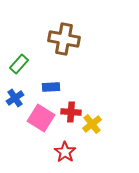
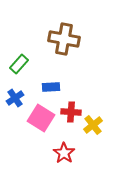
yellow cross: moved 1 px right, 1 px down
red star: moved 1 px left, 1 px down
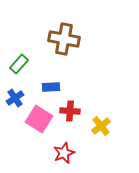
red cross: moved 1 px left, 1 px up
pink square: moved 2 px left, 1 px down
yellow cross: moved 8 px right, 1 px down
red star: rotated 15 degrees clockwise
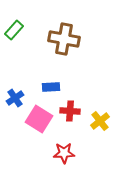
green rectangle: moved 5 px left, 34 px up
yellow cross: moved 1 px left, 5 px up
red star: rotated 20 degrees clockwise
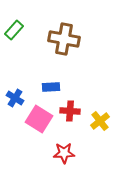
blue cross: rotated 24 degrees counterclockwise
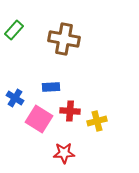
yellow cross: moved 3 px left; rotated 24 degrees clockwise
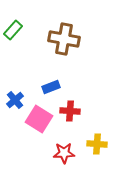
green rectangle: moved 1 px left
blue rectangle: rotated 18 degrees counterclockwise
blue cross: moved 2 px down; rotated 18 degrees clockwise
yellow cross: moved 23 px down; rotated 18 degrees clockwise
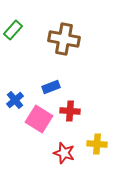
red star: rotated 20 degrees clockwise
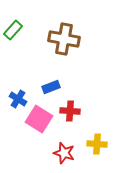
blue cross: moved 3 px right, 1 px up; rotated 18 degrees counterclockwise
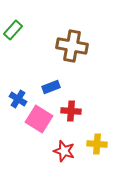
brown cross: moved 8 px right, 7 px down
red cross: moved 1 px right
red star: moved 2 px up
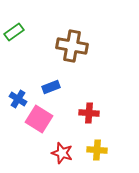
green rectangle: moved 1 px right, 2 px down; rotated 12 degrees clockwise
red cross: moved 18 px right, 2 px down
yellow cross: moved 6 px down
red star: moved 2 px left, 2 px down
